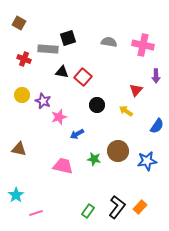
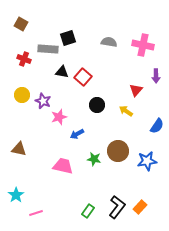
brown square: moved 2 px right, 1 px down
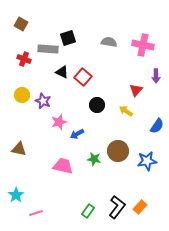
black triangle: rotated 16 degrees clockwise
pink star: moved 5 px down
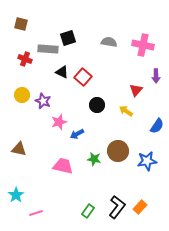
brown square: rotated 16 degrees counterclockwise
red cross: moved 1 px right
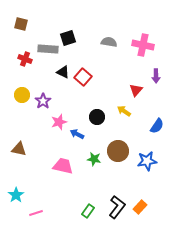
black triangle: moved 1 px right
purple star: rotated 14 degrees clockwise
black circle: moved 12 px down
yellow arrow: moved 2 px left
blue arrow: rotated 56 degrees clockwise
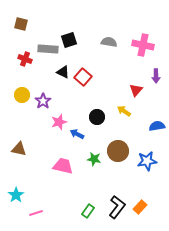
black square: moved 1 px right, 2 px down
blue semicircle: rotated 133 degrees counterclockwise
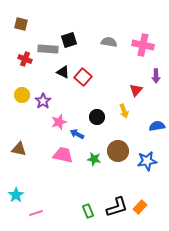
yellow arrow: rotated 144 degrees counterclockwise
pink trapezoid: moved 11 px up
black L-shape: rotated 35 degrees clockwise
green rectangle: rotated 56 degrees counterclockwise
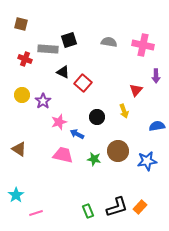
red square: moved 6 px down
brown triangle: rotated 21 degrees clockwise
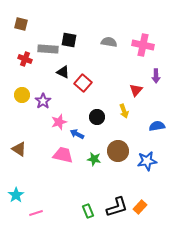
black square: rotated 28 degrees clockwise
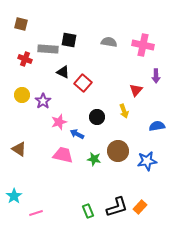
cyan star: moved 2 px left, 1 px down
